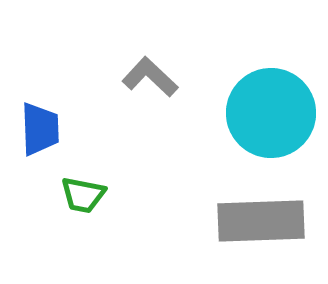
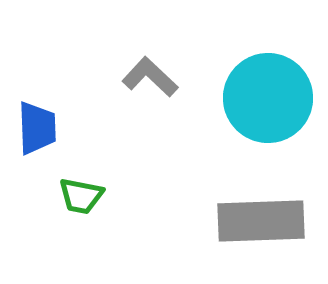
cyan circle: moved 3 px left, 15 px up
blue trapezoid: moved 3 px left, 1 px up
green trapezoid: moved 2 px left, 1 px down
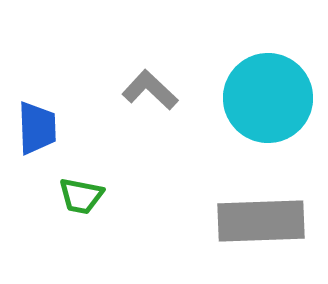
gray L-shape: moved 13 px down
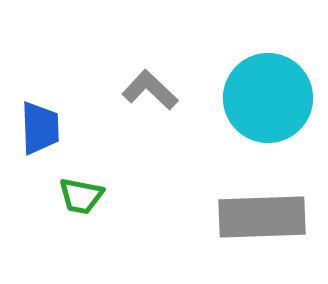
blue trapezoid: moved 3 px right
gray rectangle: moved 1 px right, 4 px up
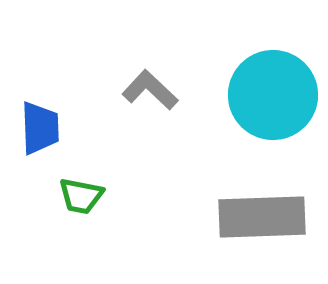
cyan circle: moved 5 px right, 3 px up
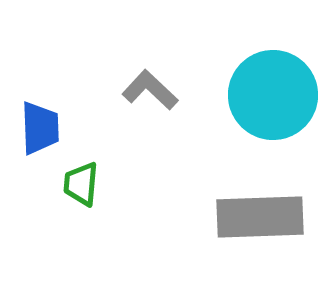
green trapezoid: moved 12 px up; rotated 84 degrees clockwise
gray rectangle: moved 2 px left
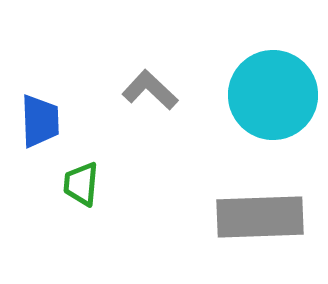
blue trapezoid: moved 7 px up
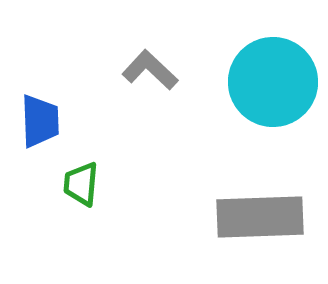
gray L-shape: moved 20 px up
cyan circle: moved 13 px up
